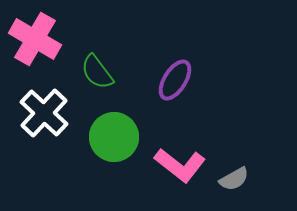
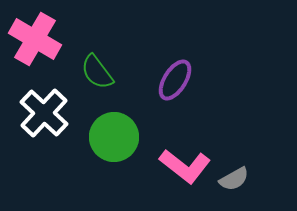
pink L-shape: moved 5 px right, 1 px down
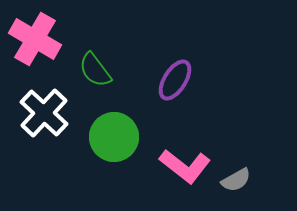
green semicircle: moved 2 px left, 2 px up
gray semicircle: moved 2 px right, 1 px down
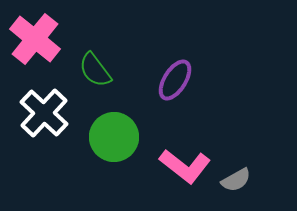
pink cross: rotated 9 degrees clockwise
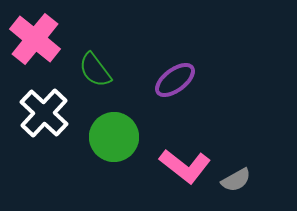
purple ellipse: rotated 21 degrees clockwise
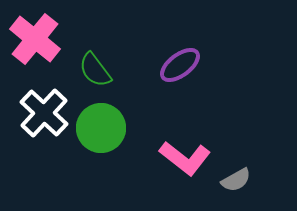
purple ellipse: moved 5 px right, 15 px up
green circle: moved 13 px left, 9 px up
pink L-shape: moved 8 px up
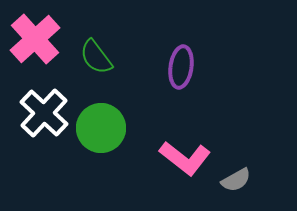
pink cross: rotated 9 degrees clockwise
purple ellipse: moved 1 px right, 2 px down; rotated 45 degrees counterclockwise
green semicircle: moved 1 px right, 13 px up
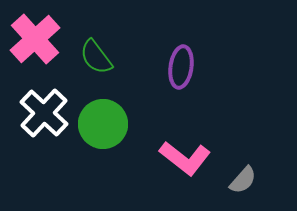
green circle: moved 2 px right, 4 px up
gray semicircle: moved 7 px right; rotated 20 degrees counterclockwise
